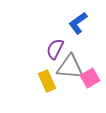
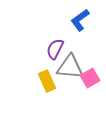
blue L-shape: moved 2 px right, 3 px up
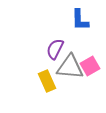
blue L-shape: rotated 55 degrees counterclockwise
pink square: moved 12 px up
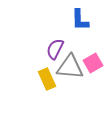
pink square: moved 3 px right, 3 px up
yellow rectangle: moved 2 px up
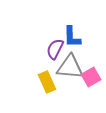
blue L-shape: moved 8 px left, 17 px down
pink square: moved 2 px left, 14 px down
yellow rectangle: moved 3 px down
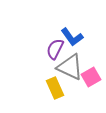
blue L-shape: rotated 35 degrees counterclockwise
gray triangle: rotated 20 degrees clockwise
yellow rectangle: moved 8 px right, 6 px down
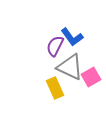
purple semicircle: moved 3 px up
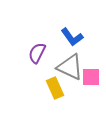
purple semicircle: moved 18 px left, 7 px down
pink square: rotated 30 degrees clockwise
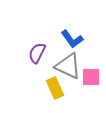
blue L-shape: moved 2 px down
gray triangle: moved 2 px left, 1 px up
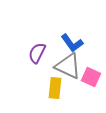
blue L-shape: moved 4 px down
pink square: rotated 24 degrees clockwise
yellow rectangle: rotated 30 degrees clockwise
